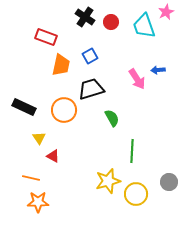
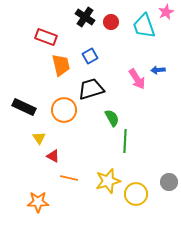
orange trapezoid: rotated 25 degrees counterclockwise
green line: moved 7 px left, 10 px up
orange line: moved 38 px right
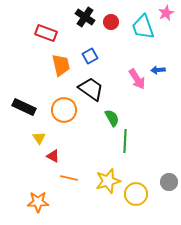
pink star: moved 1 px down
cyan trapezoid: moved 1 px left, 1 px down
red rectangle: moved 4 px up
black trapezoid: rotated 52 degrees clockwise
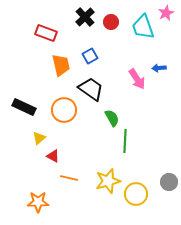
black cross: rotated 12 degrees clockwise
blue arrow: moved 1 px right, 2 px up
yellow triangle: rotated 24 degrees clockwise
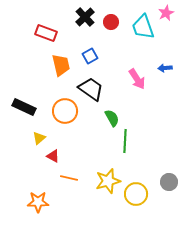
blue arrow: moved 6 px right
orange circle: moved 1 px right, 1 px down
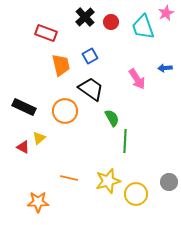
red triangle: moved 30 px left, 9 px up
